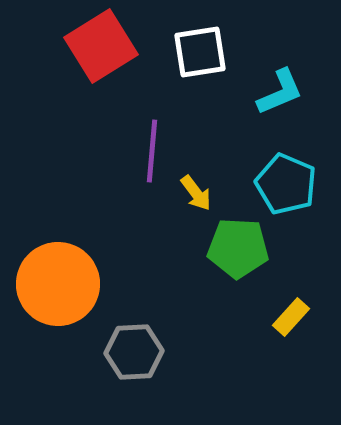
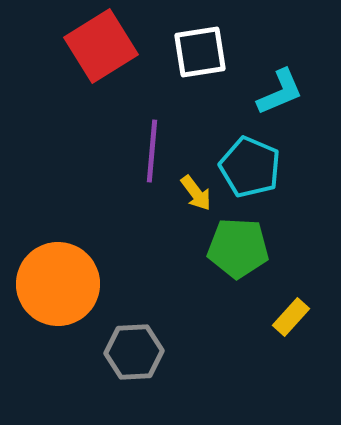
cyan pentagon: moved 36 px left, 17 px up
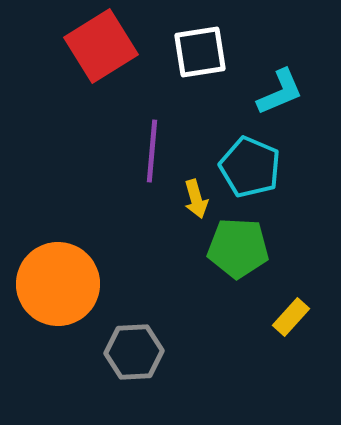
yellow arrow: moved 6 px down; rotated 21 degrees clockwise
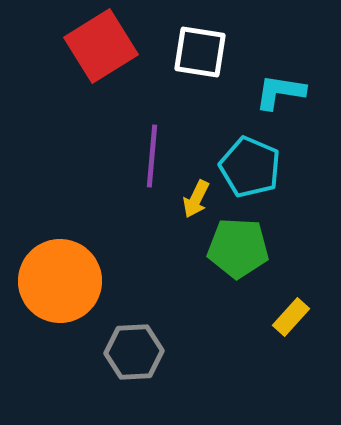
white square: rotated 18 degrees clockwise
cyan L-shape: rotated 148 degrees counterclockwise
purple line: moved 5 px down
yellow arrow: rotated 42 degrees clockwise
orange circle: moved 2 px right, 3 px up
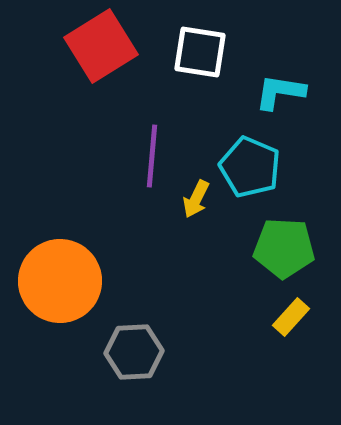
green pentagon: moved 46 px right
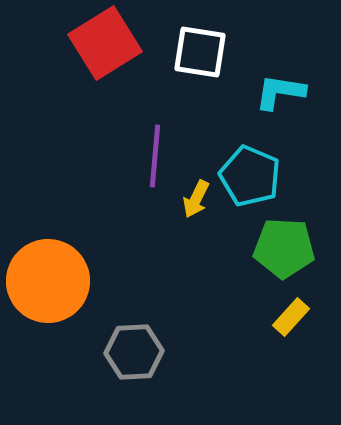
red square: moved 4 px right, 3 px up
purple line: moved 3 px right
cyan pentagon: moved 9 px down
orange circle: moved 12 px left
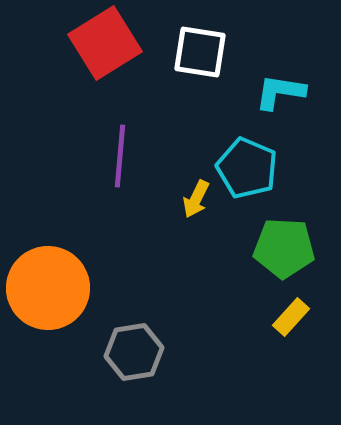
purple line: moved 35 px left
cyan pentagon: moved 3 px left, 8 px up
orange circle: moved 7 px down
gray hexagon: rotated 6 degrees counterclockwise
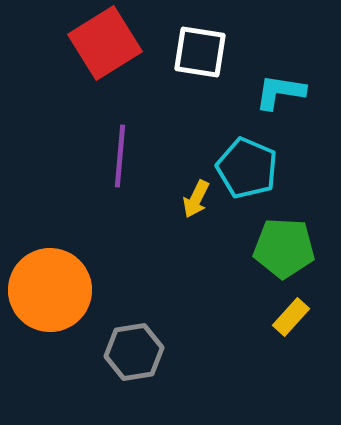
orange circle: moved 2 px right, 2 px down
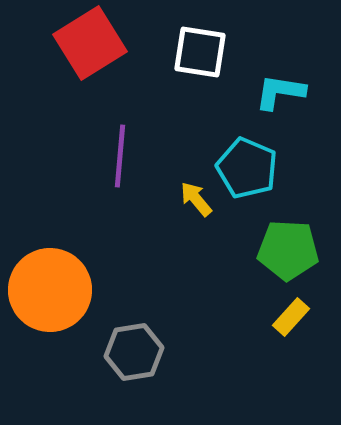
red square: moved 15 px left
yellow arrow: rotated 114 degrees clockwise
green pentagon: moved 4 px right, 2 px down
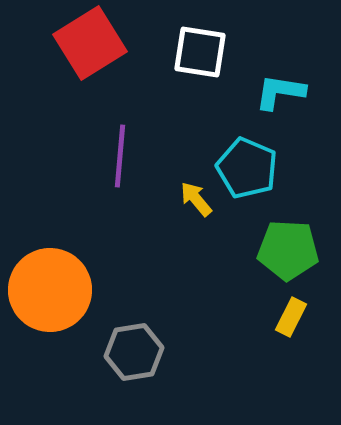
yellow rectangle: rotated 15 degrees counterclockwise
